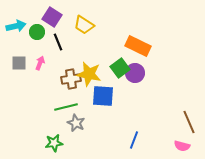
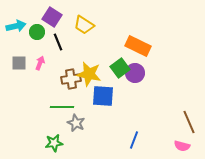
green line: moved 4 px left; rotated 15 degrees clockwise
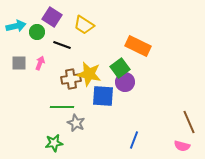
black line: moved 4 px right, 3 px down; rotated 48 degrees counterclockwise
purple circle: moved 10 px left, 9 px down
